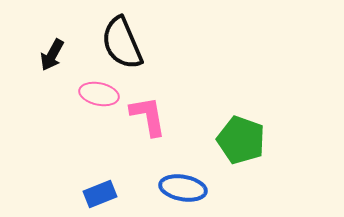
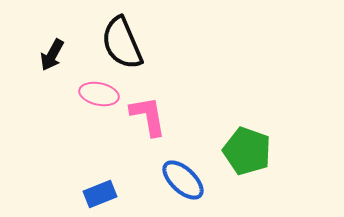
green pentagon: moved 6 px right, 11 px down
blue ellipse: moved 8 px up; rotated 33 degrees clockwise
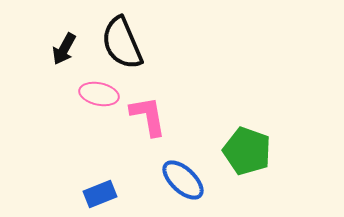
black arrow: moved 12 px right, 6 px up
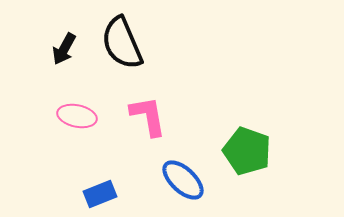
pink ellipse: moved 22 px left, 22 px down
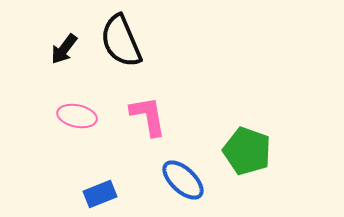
black semicircle: moved 1 px left, 2 px up
black arrow: rotated 8 degrees clockwise
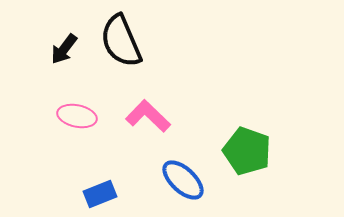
pink L-shape: rotated 36 degrees counterclockwise
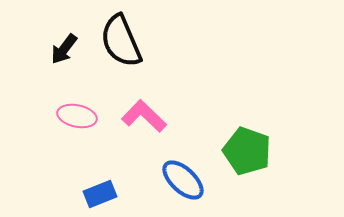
pink L-shape: moved 4 px left
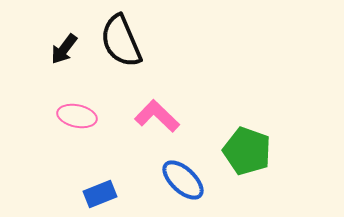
pink L-shape: moved 13 px right
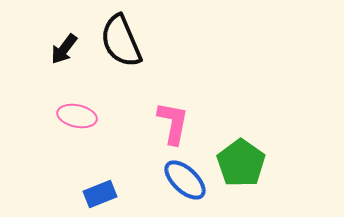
pink L-shape: moved 16 px right, 7 px down; rotated 57 degrees clockwise
green pentagon: moved 6 px left, 12 px down; rotated 15 degrees clockwise
blue ellipse: moved 2 px right
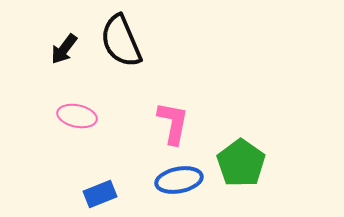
blue ellipse: moved 6 px left; rotated 54 degrees counterclockwise
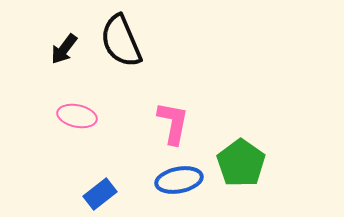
blue rectangle: rotated 16 degrees counterclockwise
